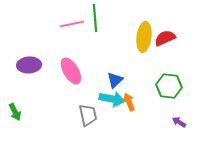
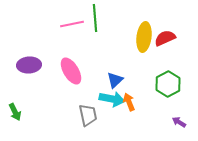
green hexagon: moved 1 px left, 2 px up; rotated 25 degrees clockwise
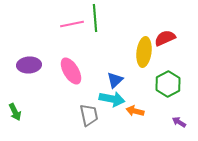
yellow ellipse: moved 15 px down
orange arrow: moved 6 px right, 9 px down; rotated 54 degrees counterclockwise
gray trapezoid: moved 1 px right
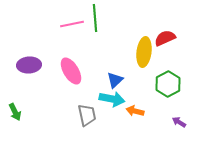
gray trapezoid: moved 2 px left
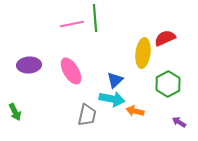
yellow ellipse: moved 1 px left, 1 px down
gray trapezoid: rotated 25 degrees clockwise
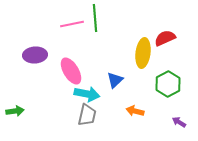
purple ellipse: moved 6 px right, 10 px up
cyan arrow: moved 25 px left, 5 px up
green arrow: moved 1 px up; rotated 72 degrees counterclockwise
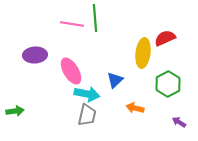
pink line: rotated 20 degrees clockwise
orange arrow: moved 3 px up
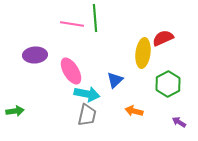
red semicircle: moved 2 px left
orange arrow: moved 1 px left, 3 px down
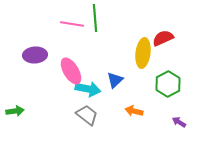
cyan arrow: moved 1 px right, 5 px up
gray trapezoid: rotated 65 degrees counterclockwise
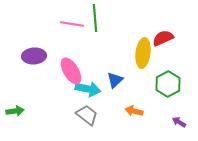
purple ellipse: moved 1 px left, 1 px down
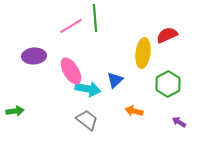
pink line: moved 1 px left, 2 px down; rotated 40 degrees counterclockwise
red semicircle: moved 4 px right, 3 px up
gray trapezoid: moved 5 px down
